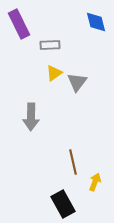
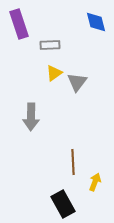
purple rectangle: rotated 8 degrees clockwise
brown line: rotated 10 degrees clockwise
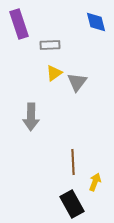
black rectangle: moved 9 px right
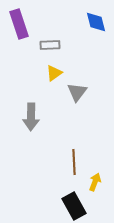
gray triangle: moved 10 px down
brown line: moved 1 px right
black rectangle: moved 2 px right, 2 px down
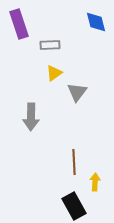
yellow arrow: rotated 18 degrees counterclockwise
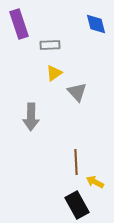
blue diamond: moved 2 px down
gray triangle: rotated 20 degrees counterclockwise
brown line: moved 2 px right
yellow arrow: rotated 66 degrees counterclockwise
black rectangle: moved 3 px right, 1 px up
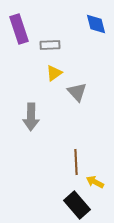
purple rectangle: moved 5 px down
black rectangle: rotated 12 degrees counterclockwise
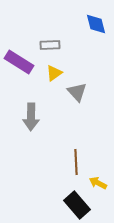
purple rectangle: moved 33 px down; rotated 40 degrees counterclockwise
yellow arrow: moved 3 px right, 1 px down
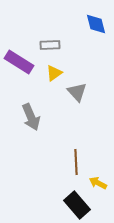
gray arrow: rotated 24 degrees counterclockwise
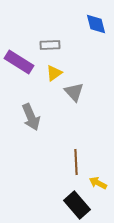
gray triangle: moved 3 px left
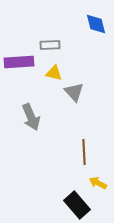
purple rectangle: rotated 36 degrees counterclockwise
yellow triangle: rotated 48 degrees clockwise
brown line: moved 8 px right, 10 px up
